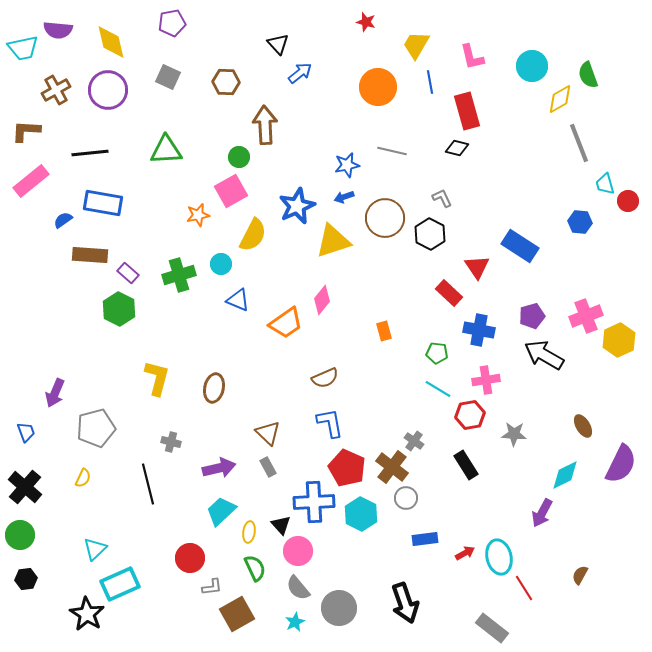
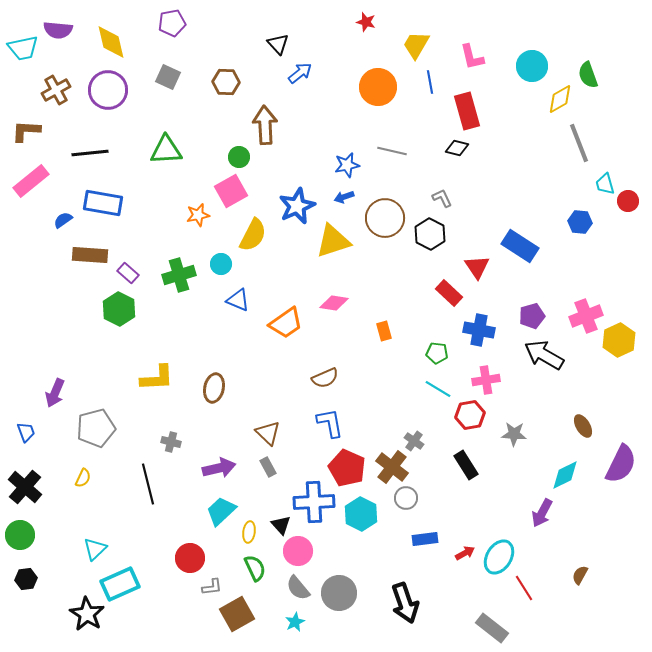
pink diamond at (322, 300): moved 12 px right, 3 px down; rotated 60 degrees clockwise
yellow L-shape at (157, 378): rotated 72 degrees clockwise
cyan ellipse at (499, 557): rotated 44 degrees clockwise
gray circle at (339, 608): moved 15 px up
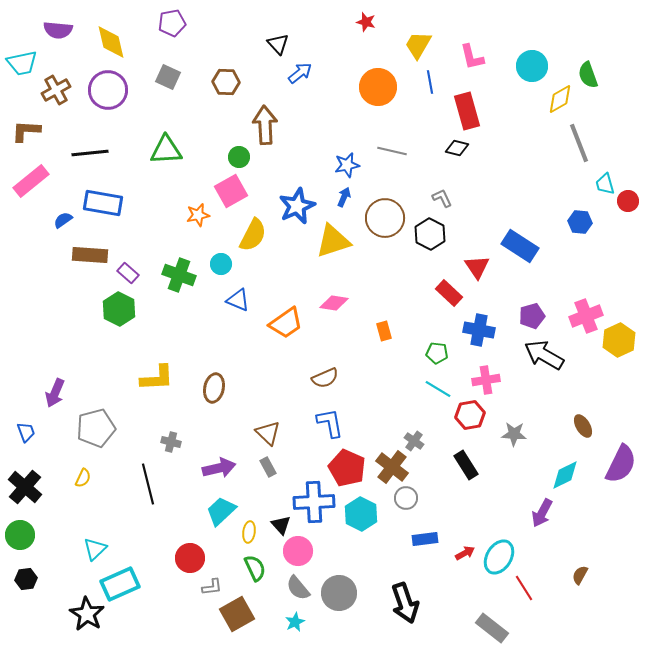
yellow trapezoid at (416, 45): moved 2 px right
cyan trapezoid at (23, 48): moved 1 px left, 15 px down
blue arrow at (344, 197): rotated 132 degrees clockwise
green cross at (179, 275): rotated 36 degrees clockwise
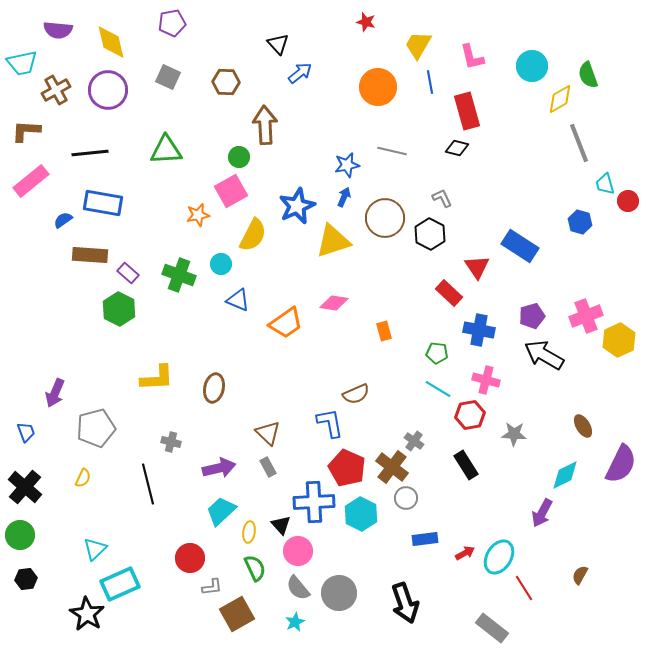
blue hexagon at (580, 222): rotated 10 degrees clockwise
brown semicircle at (325, 378): moved 31 px right, 16 px down
pink cross at (486, 380): rotated 24 degrees clockwise
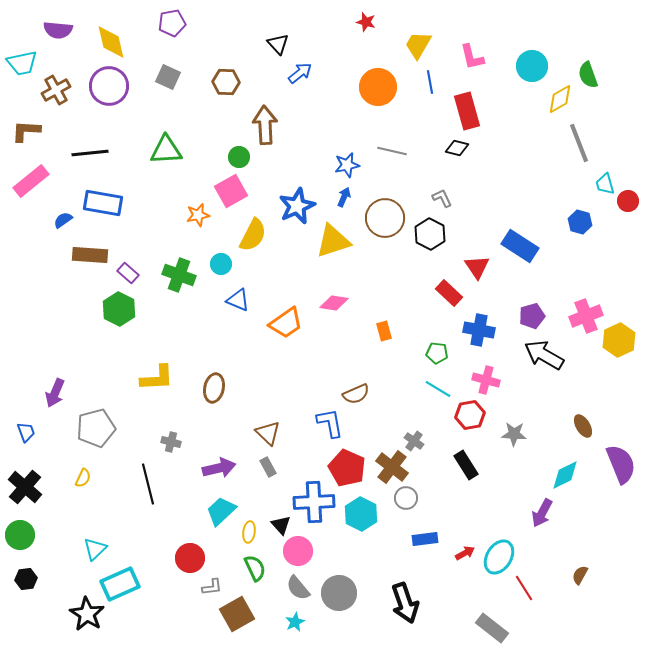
purple circle at (108, 90): moved 1 px right, 4 px up
purple semicircle at (621, 464): rotated 48 degrees counterclockwise
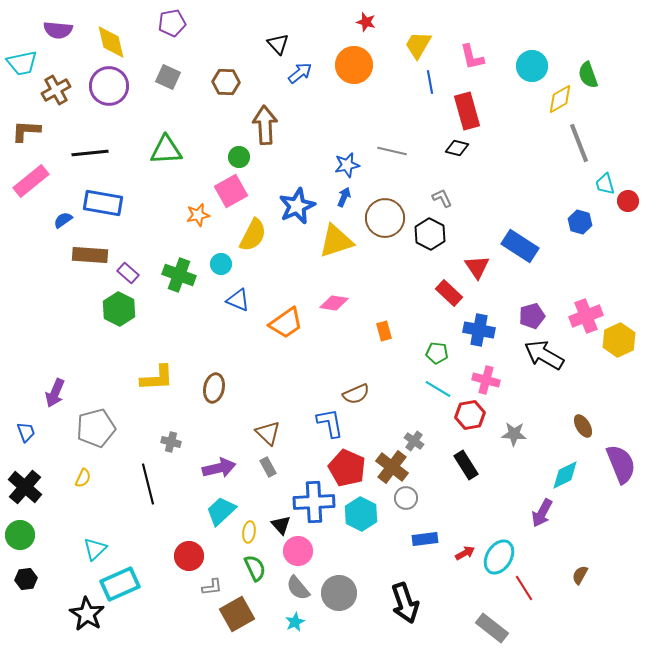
orange circle at (378, 87): moved 24 px left, 22 px up
yellow triangle at (333, 241): moved 3 px right
red circle at (190, 558): moved 1 px left, 2 px up
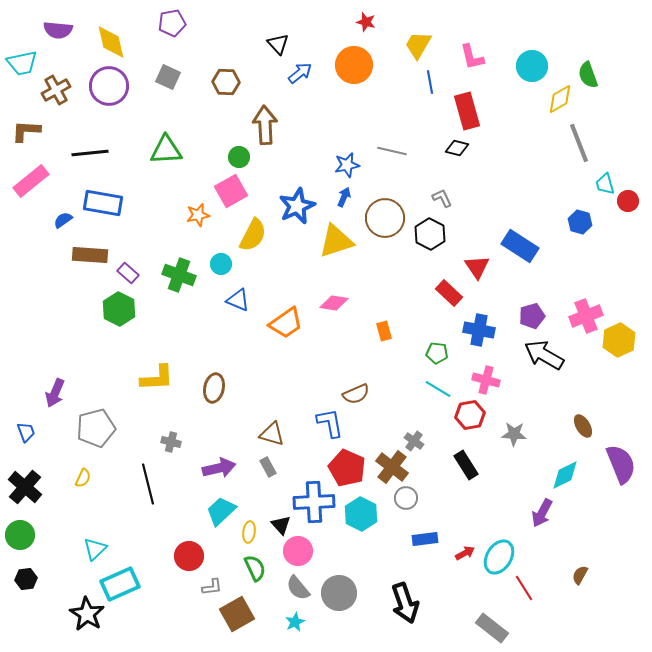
brown triangle at (268, 433): moved 4 px right, 1 px down; rotated 28 degrees counterclockwise
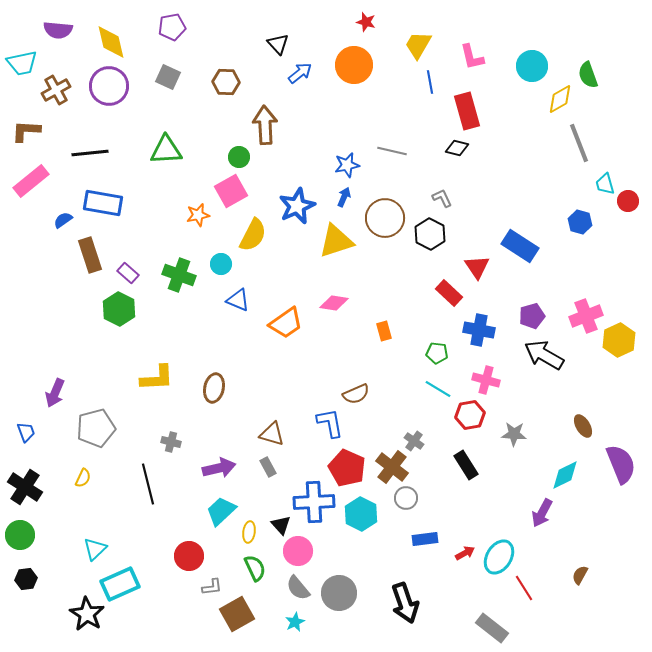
purple pentagon at (172, 23): moved 4 px down
brown rectangle at (90, 255): rotated 68 degrees clockwise
black cross at (25, 487): rotated 8 degrees counterclockwise
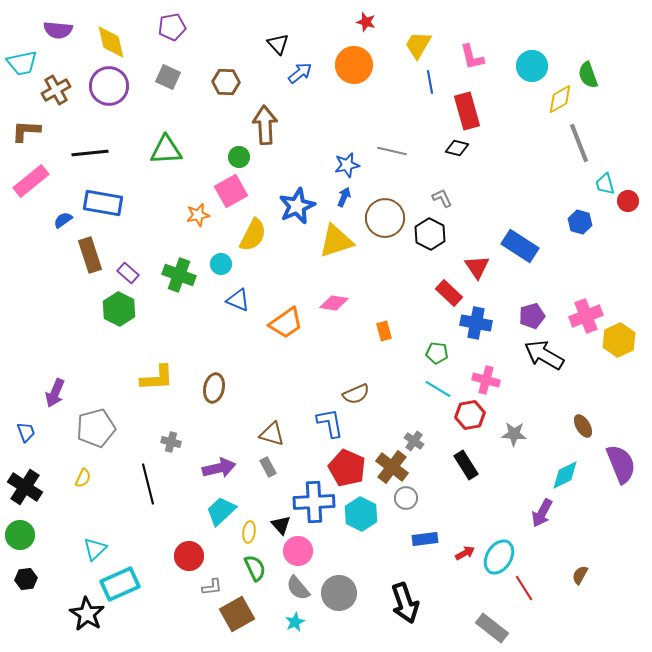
blue cross at (479, 330): moved 3 px left, 7 px up
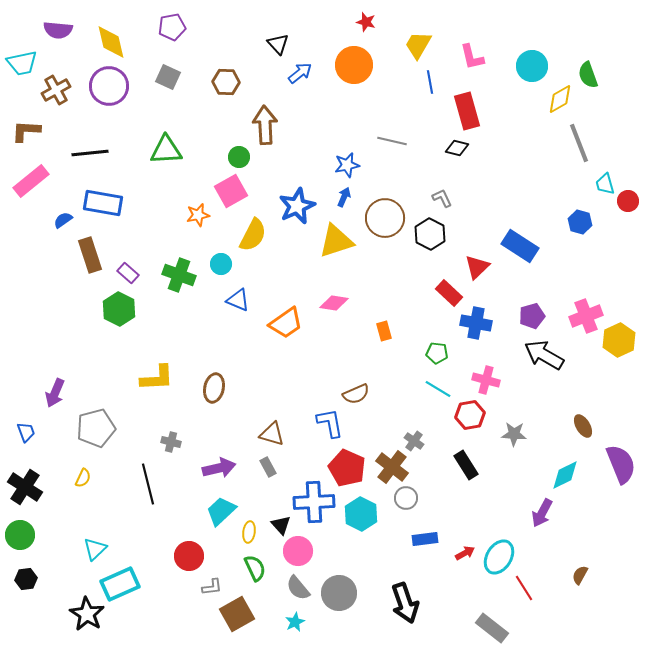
gray line at (392, 151): moved 10 px up
red triangle at (477, 267): rotated 20 degrees clockwise
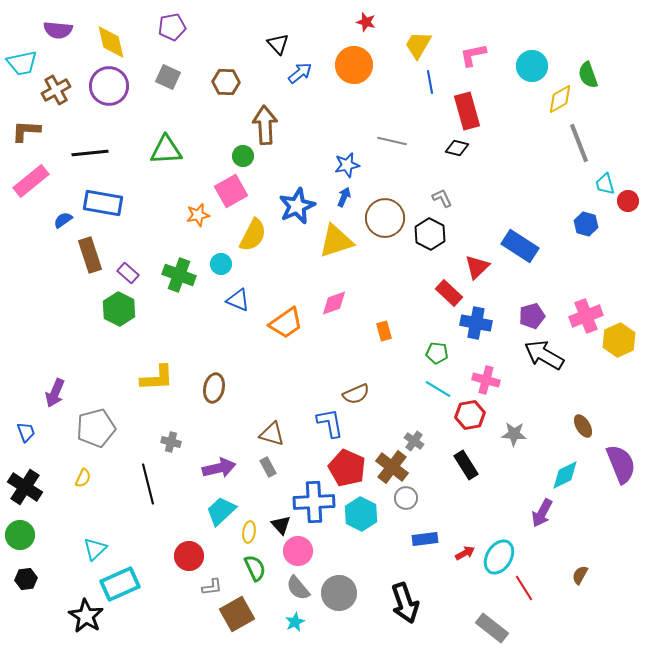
pink L-shape at (472, 57): moved 1 px right, 2 px up; rotated 92 degrees clockwise
green circle at (239, 157): moved 4 px right, 1 px up
blue hexagon at (580, 222): moved 6 px right, 2 px down
pink diamond at (334, 303): rotated 28 degrees counterclockwise
black star at (87, 614): moved 1 px left, 2 px down
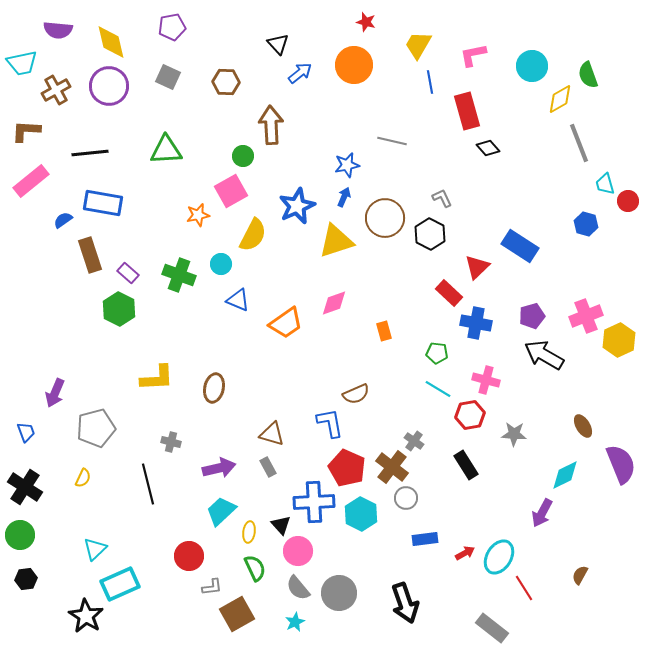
brown arrow at (265, 125): moved 6 px right
black diamond at (457, 148): moved 31 px right; rotated 35 degrees clockwise
